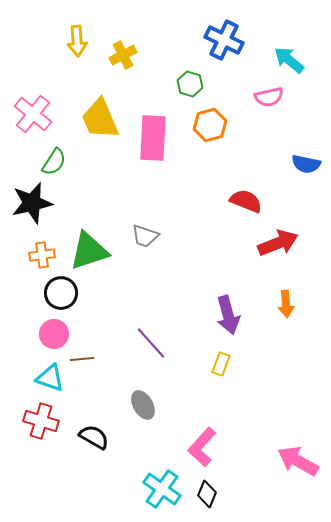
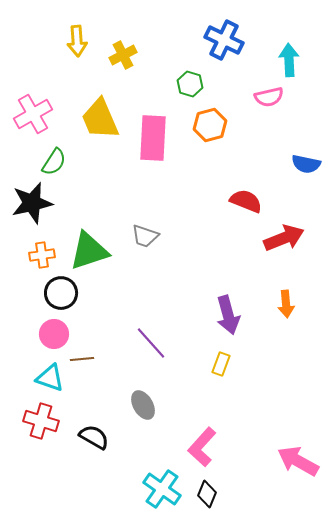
cyan arrow: rotated 48 degrees clockwise
pink cross: rotated 21 degrees clockwise
red arrow: moved 6 px right, 5 px up
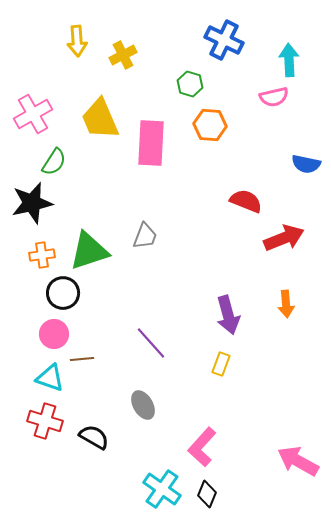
pink semicircle: moved 5 px right
orange hexagon: rotated 20 degrees clockwise
pink rectangle: moved 2 px left, 5 px down
gray trapezoid: rotated 88 degrees counterclockwise
black circle: moved 2 px right
red cross: moved 4 px right
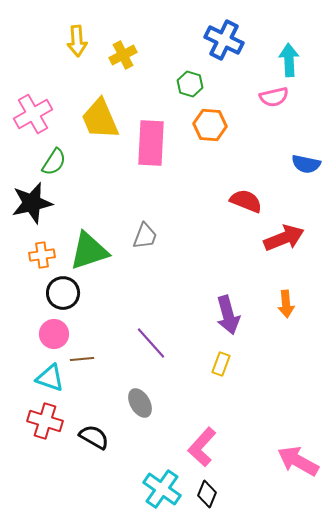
gray ellipse: moved 3 px left, 2 px up
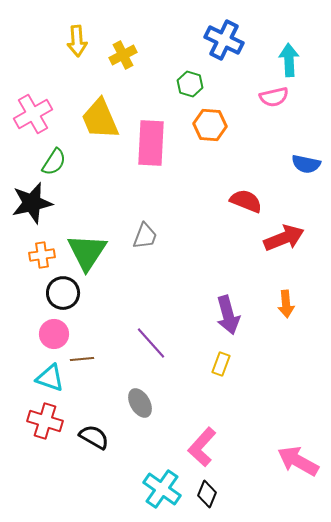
green triangle: moved 2 px left, 1 px down; rotated 39 degrees counterclockwise
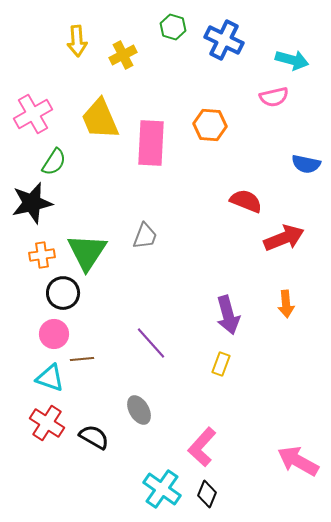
cyan arrow: moved 3 px right; rotated 108 degrees clockwise
green hexagon: moved 17 px left, 57 px up
gray ellipse: moved 1 px left, 7 px down
red cross: moved 2 px right, 2 px down; rotated 16 degrees clockwise
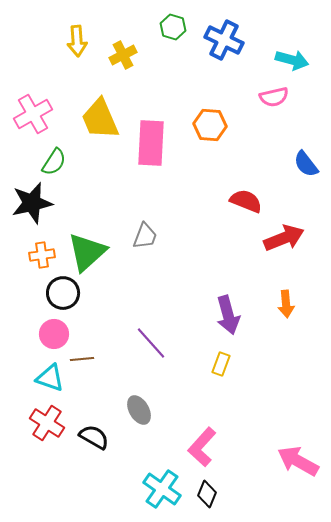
blue semicircle: rotated 40 degrees clockwise
green triangle: rotated 15 degrees clockwise
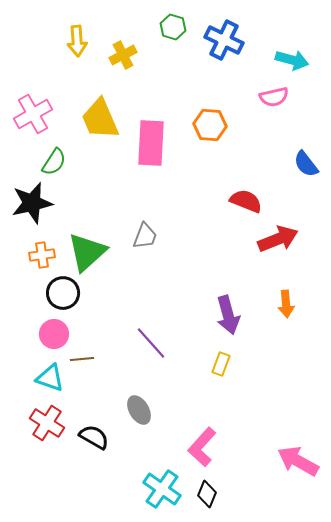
red arrow: moved 6 px left, 1 px down
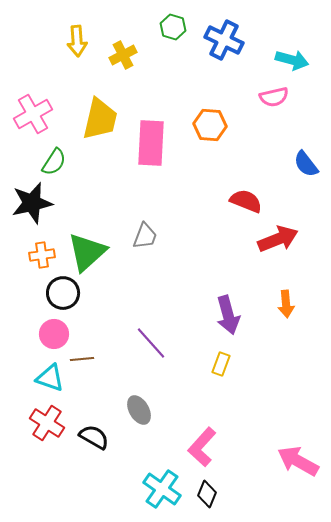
yellow trapezoid: rotated 144 degrees counterclockwise
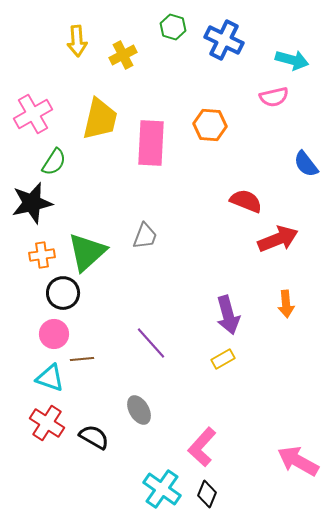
yellow rectangle: moved 2 px right, 5 px up; rotated 40 degrees clockwise
